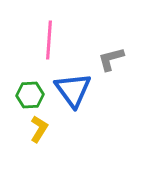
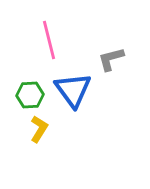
pink line: rotated 18 degrees counterclockwise
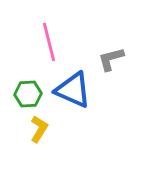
pink line: moved 2 px down
blue triangle: rotated 30 degrees counterclockwise
green hexagon: moved 2 px left, 1 px up
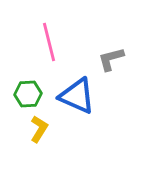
blue triangle: moved 4 px right, 6 px down
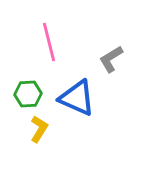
gray L-shape: rotated 16 degrees counterclockwise
blue triangle: moved 2 px down
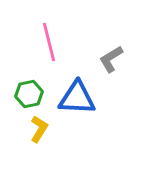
green hexagon: moved 1 px right; rotated 8 degrees counterclockwise
blue triangle: rotated 21 degrees counterclockwise
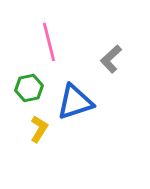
gray L-shape: rotated 12 degrees counterclockwise
green hexagon: moved 6 px up
blue triangle: moved 2 px left, 4 px down; rotated 21 degrees counterclockwise
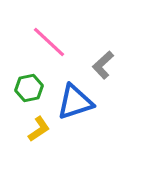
pink line: rotated 33 degrees counterclockwise
gray L-shape: moved 8 px left, 6 px down
yellow L-shape: rotated 24 degrees clockwise
